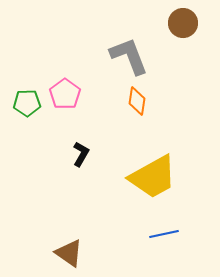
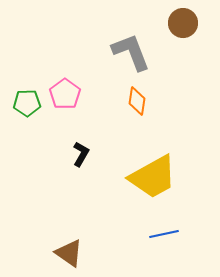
gray L-shape: moved 2 px right, 4 px up
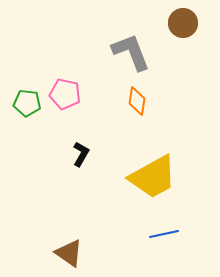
pink pentagon: rotated 24 degrees counterclockwise
green pentagon: rotated 8 degrees clockwise
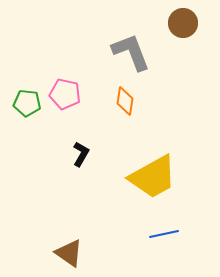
orange diamond: moved 12 px left
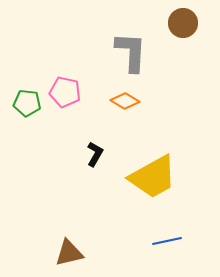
gray L-shape: rotated 24 degrees clockwise
pink pentagon: moved 2 px up
orange diamond: rotated 68 degrees counterclockwise
black L-shape: moved 14 px right
blue line: moved 3 px right, 7 px down
brown triangle: rotated 48 degrees counterclockwise
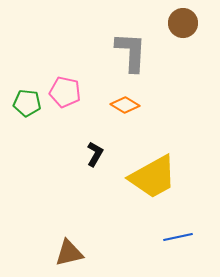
orange diamond: moved 4 px down
blue line: moved 11 px right, 4 px up
